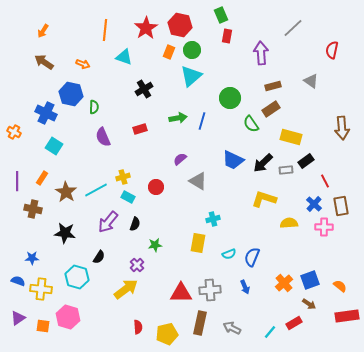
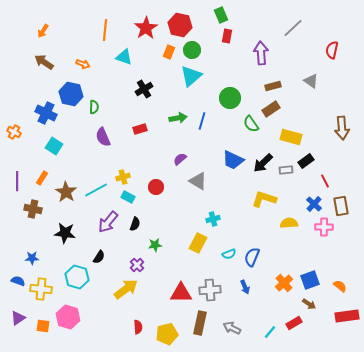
yellow rectangle at (198, 243): rotated 18 degrees clockwise
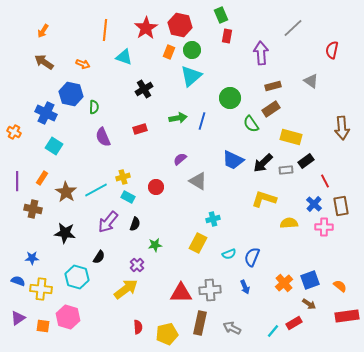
cyan line at (270, 332): moved 3 px right, 1 px up
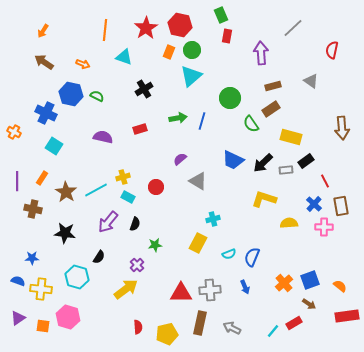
green semicircle at (94, 107): moved 3 px right, 11 px up; rotated 64 degrees counterclockwise
purple semicircle at (103, 137): rotated 126 degrees clockwise
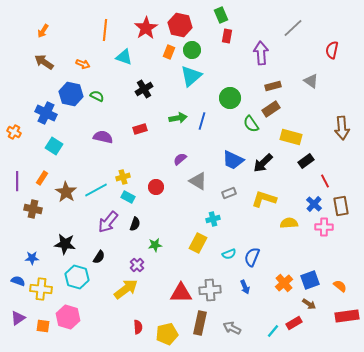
gray rectangle at (286, 170): moved 57 px left, 23 px down; rotated 16 degrees counterclockwise
black star at (65, 233): moved 11 px down
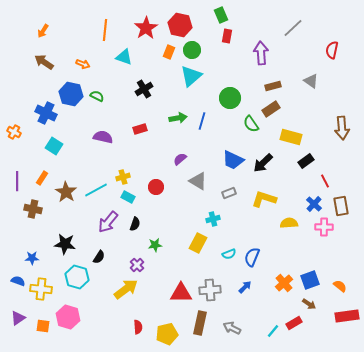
blue arrow at (245, 287): rotated 112 degrees counterclockwise
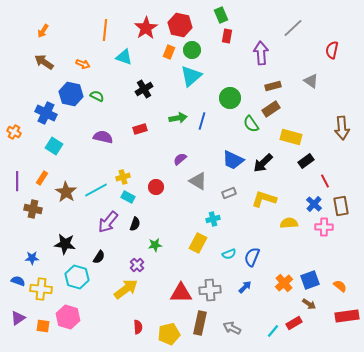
yellow pentagon at (167, 334): moved 2 px right
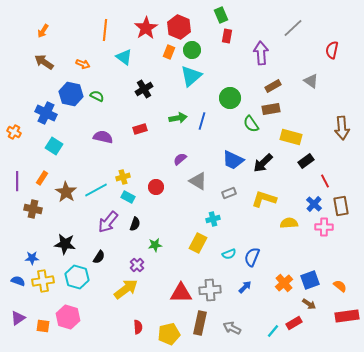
red hexagon at (180, 25): moved 1 px left, 2 px down; rotated 10 degrees clockwise
cyan triangle at (124, 57): rotated 18 degrees clockwise
brown rectangle at (273, 86): rotated 14 degrees counterclockwise
brown rectangle at (271, 109): rotated 24 degrees clockwise
yellow cross at (41, 289): moved 2 px right, 8 px up; rotated 15 degrees counterclockwise
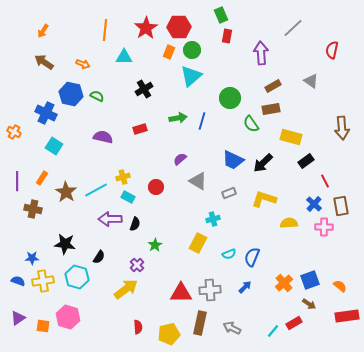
red hexagon at (179, 27): rotated 25 degrees counterclockwise
cyan triangle at (124, 57): rotated 36 degrees counterclockwise
purple arrow at (108, 222): moved 2 px right, 3 px up; rotated 50 degrees clockwise
green star at (155, 245): rotated 24 degrees counterclockwise
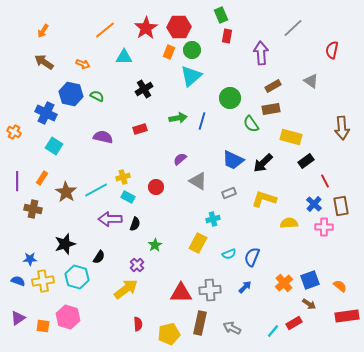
orange line at (105, 30): rotated 45 degrees clockwise
black star at (65, 244): rotated 25 degrees counterclockwise
blue star at (32, 258): moved 2 px left, 1 px down
red semicircle at (138, 327): moved 3 px up
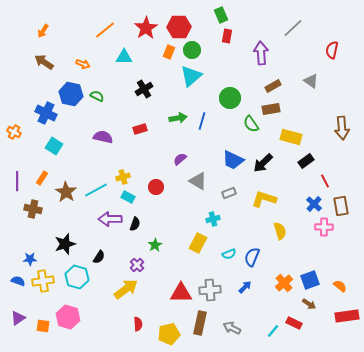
yellow semicircle at (289, 223): moved 9 px left, 8 px down; rotated 78 degrees clockwise
red rectangle at (294, 323): rotated 56 degrees clockwise
